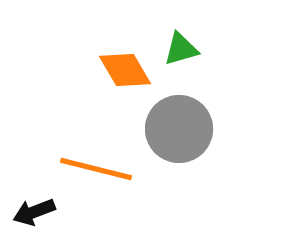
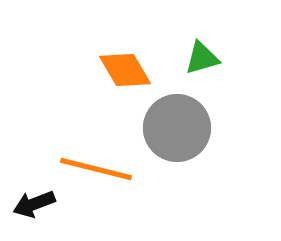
green triangle: moved 21 px right, 9 px down
gray circle: moved 2 px left, 1 px up
black arrow: moved 8 px up
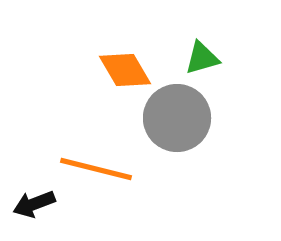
gray circle: moved 10 px up
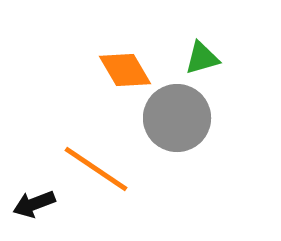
orange line: rotated 20 degrees clockwise
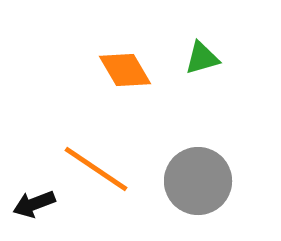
gray circle: moved 21 px right, 63 px down
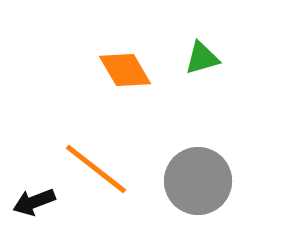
orange line: rotated 4 degrees clockwise
black arrow: moved 2 px up
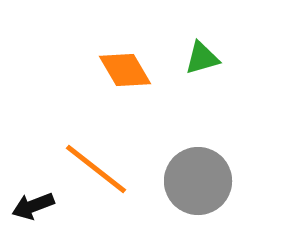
black arrow: moved 1 px left, 4 px down
